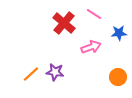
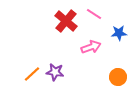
red cross: moved 2 px right, 2 px up
orange line: moved 1 px right
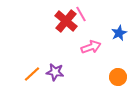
pink line: moved 13 px left; rotated 28 degrees clockwise
blue star: rotated 21 degrees counterclockwise
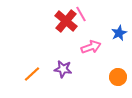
purple star: moved 8 px right, 3 px up
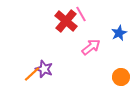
pink arrow: rotated 18 degrees counterclockwise
purple star: moved 19 px left; rotated 12 degrees clockwise
orange circle: moved 3 px right
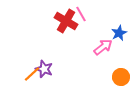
red cross: rotated 10 degrees counterclockwise
pink arrow: moved 12 px right
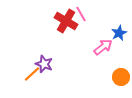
purple star: moved 5 px up
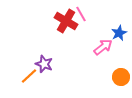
orange line: moved 3 px left, 2 px down
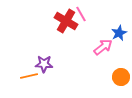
purple star: rotated 18 degrees counterclockwise
orange line: rotated 30 degrees clockwise
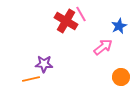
blue star: moved 7 px up
orange line: moved 2 px right, 3 px down
